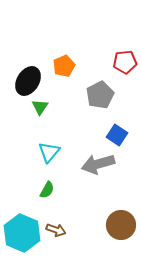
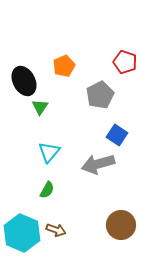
red pentagon: rotated 25 degrees clockwise
black ellipse: moved 4 px left; rotated 60 degrees counterclockwise
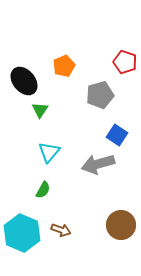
black ellipse: rotated 12 degrees counterclockwise
gray pentagon: rotated 12 degrees clockwise
green triangle: moved 3 px down
green semicircle: moved 4 px left
brown arrow: moved 5 px right
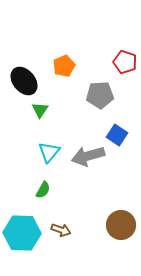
gray pentagon: rotated 12 degrees clockwise
gray arrow: moved 10 px left, 8 px up
cyan hexagon: rotated 21 degrees counterclockwise
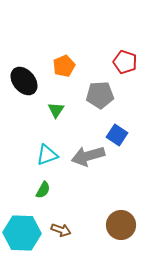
green triangle: moved 16 px right
cyan triangle: moved 2 px left, 3 px down; rotated 30 degrees clockwise
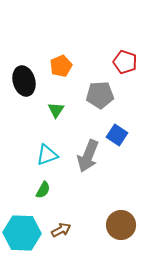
orange pentagon: moved 3 px left
black ellipse: rotated 24 degrees clockwise
gray arrow: rotated 52 degrees counterclockwise
brown arrow: rotated 48 degrees counterclockwise
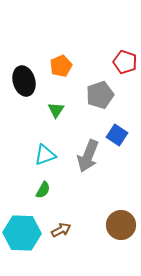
gray pentagon: rotated 16 degrees counterclockwise
cyan triangle: moved 2 px left
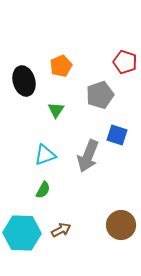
blue square: rotated 15 degrees counterclockwise
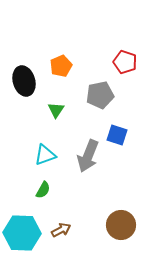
gray pentagon: rotated 8 degrees clockwise
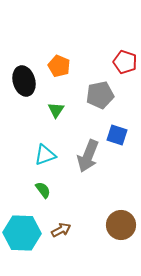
orange pentagon: moved 2 px left; rotated 25 degrees counterclockwise
green semicircle: rotated 66 degrees counterclockwise
